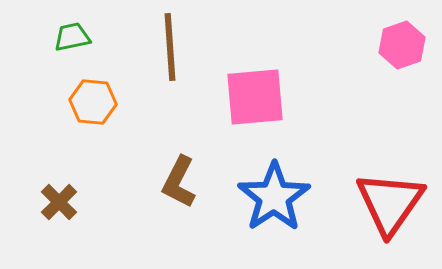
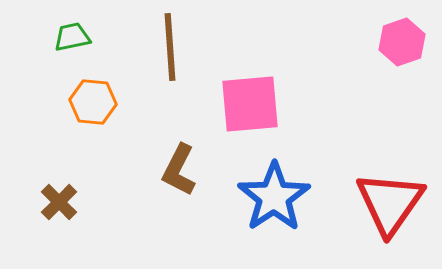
pink hexagon: moved 3 px up
pink square: moved 5 px left, 7 px down
brown L-shape: moved 12 px up
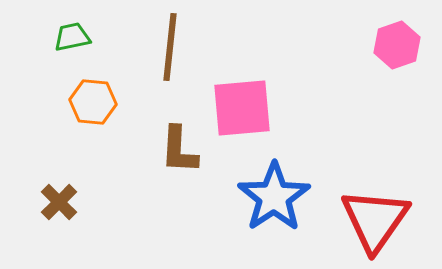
pink hexagon: moved 5 px left, 3 px down
brown line: rotated 10 degrees clockwise
pink square: moved 8 px left, 4 px down
brown L-shape: moved 20 px up; rotated 24 degrees counterclockwise
red triangle: moved 15 px left, 17 px down
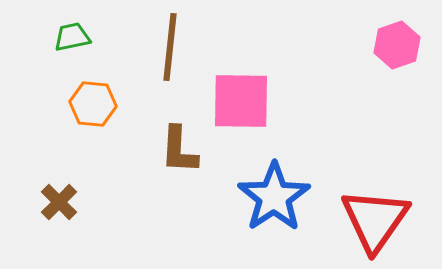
orange hexagon: moved 2 px down
pink square: moved 1 px left, 7 px up; rotated 6 degrees clockwise
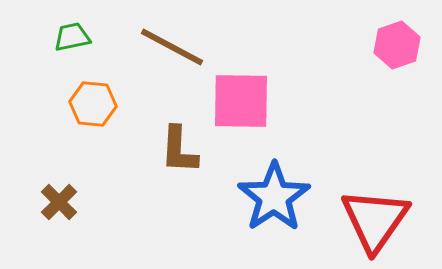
brown line: moved 2 px right; rotated 68 degrees counterclockwise
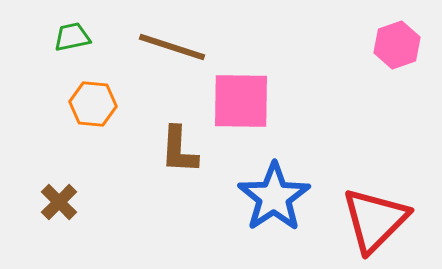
brown line: rotated 10 degrees counterclockwise
red triangle: rotated 10 degrees clockwise
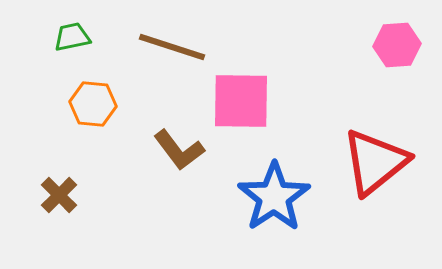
pink hexagon: rotated 15 degrees clockwise
brown L-shape: rotated 40 degrees counterclockwise
brown cross: moved 7 px up
red triangle: moved 58 px up; rotated 6 degrees clockwise
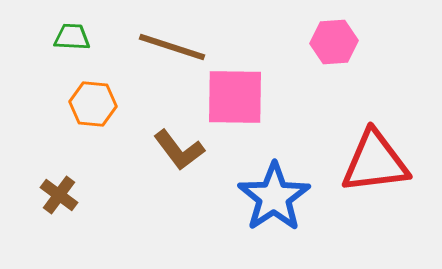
green trapezoid: rotated 15 degrees clockwise
pink hexagon: moved 63 px left, 3 px up
pink square: moved 6 px left, 4 px up
red triangle: rotated 32 degrees clockwise
brown cross: rotated 9 degrees counterclockwise
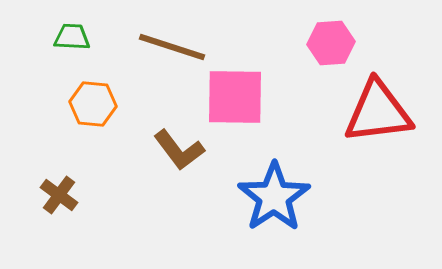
pink hexagon: moved 3 px left, 1 px down
red triangle: moved 3 px right, 50 px up
